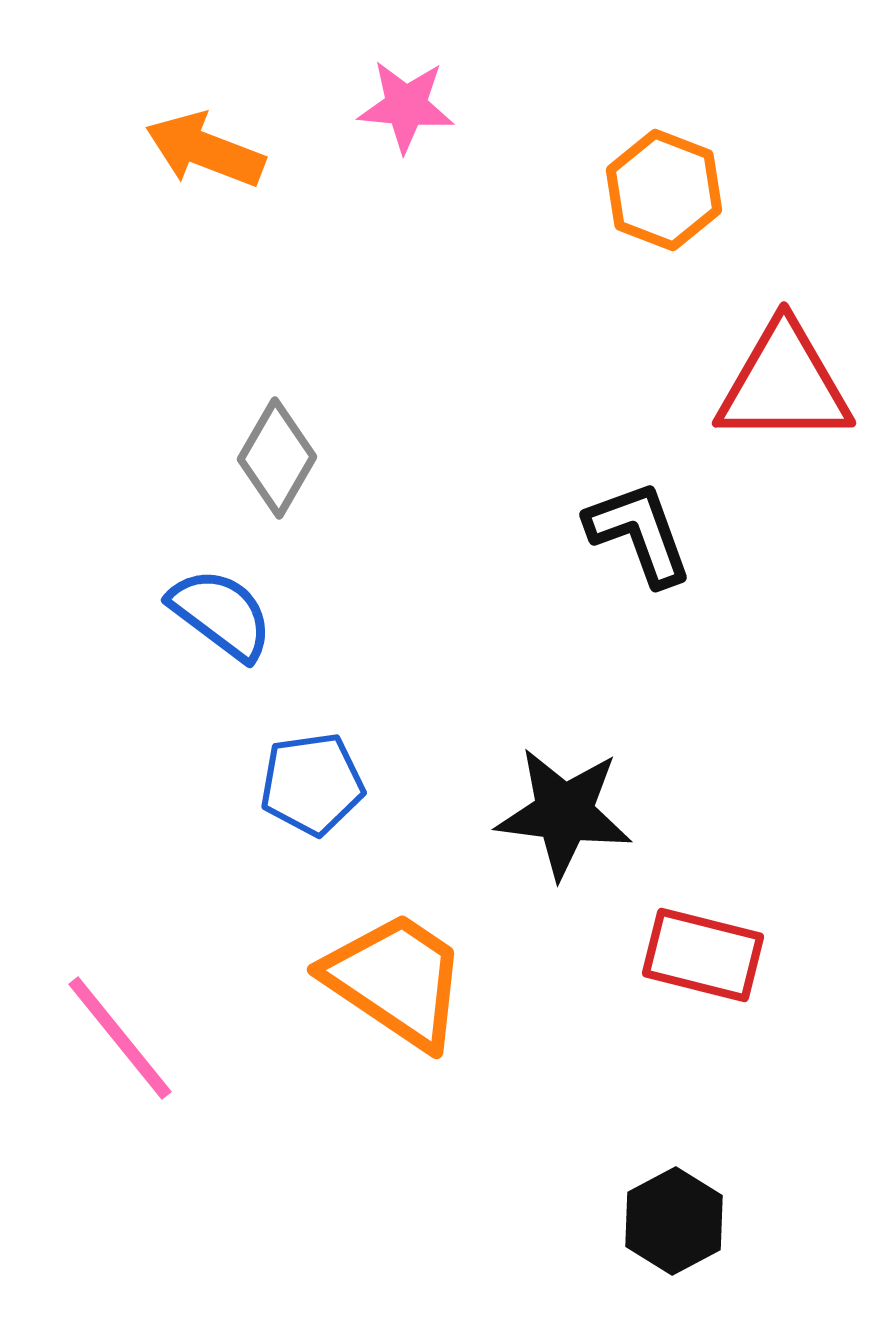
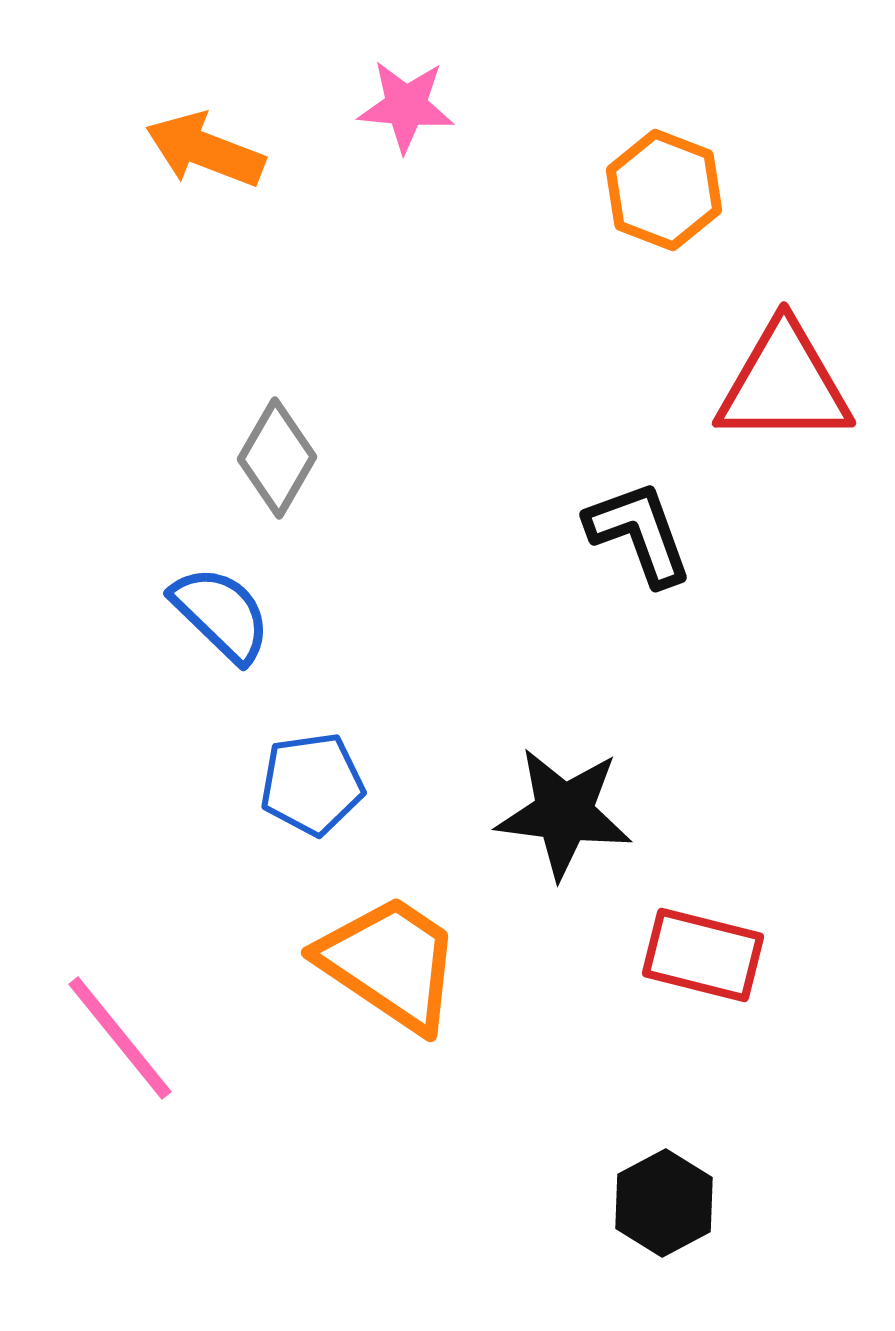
blue semicircle: rotated 7 degrees clockwise
orange trapezoid: moved 6 px left, 17 px up
black hexagon: moved 10 px left, 18 px up
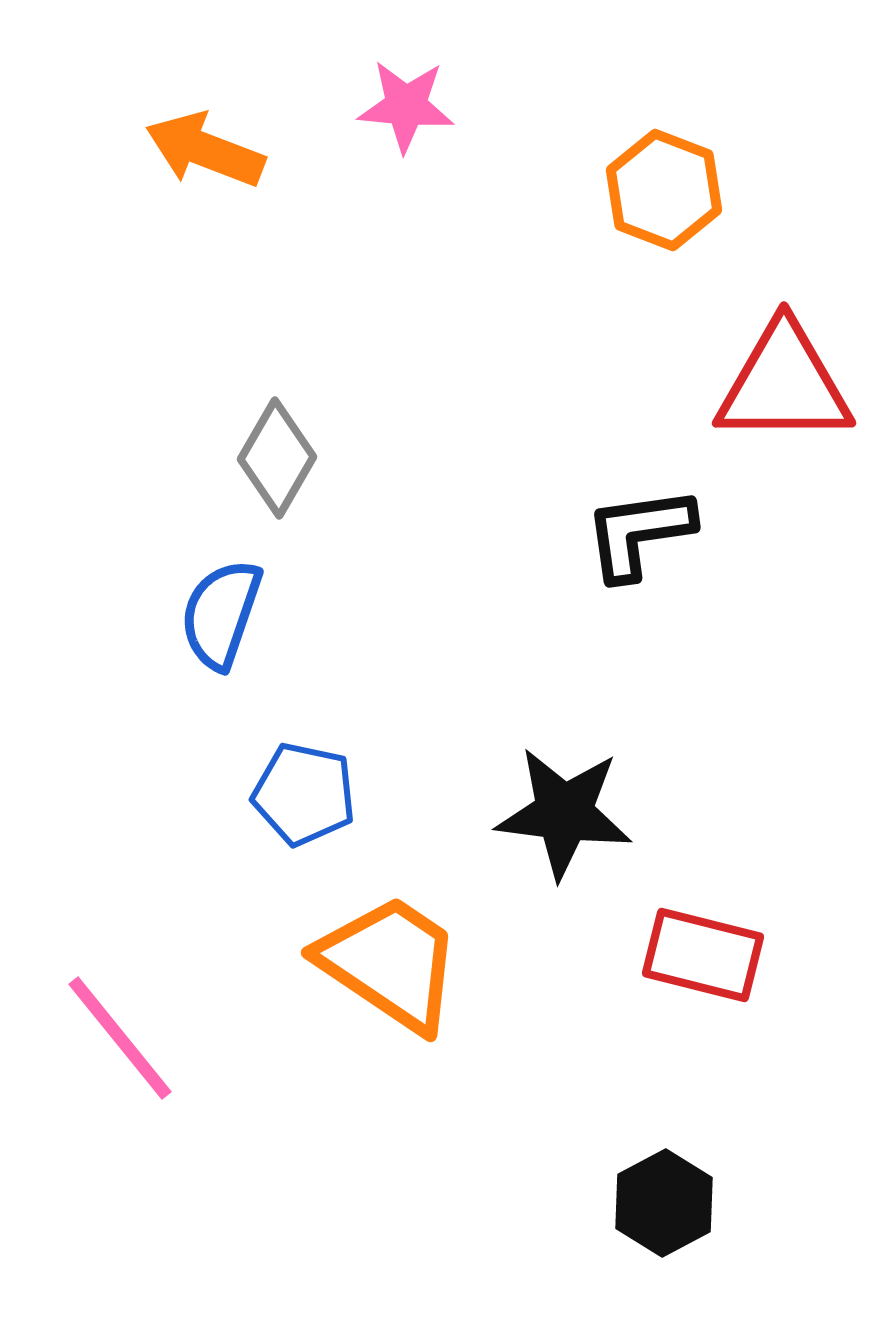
black L-shape: rotated 78 degrees counterclockwise
blue semicircle: rotated 115 degrees counterclockwise
blue pentagon: moved 8 px left, 10 px down; rotated 20 degrees clockwise
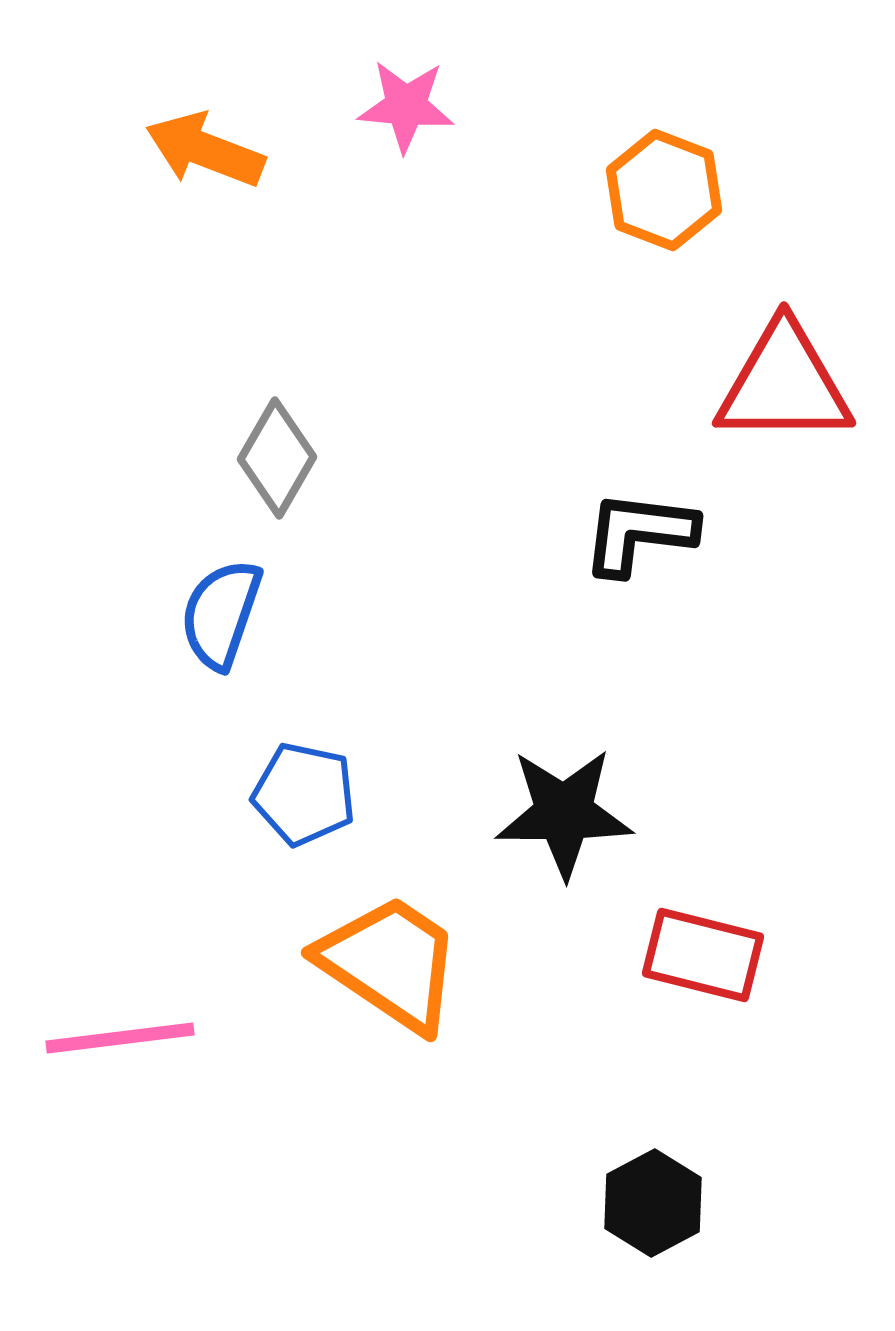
black L-shape: rotated 15 degrees clockwise
black star: rotated 7 degrees counterclockwise
pink line: rotated 58 degrees counterclockwise
black hexagon: moved 11 px left
